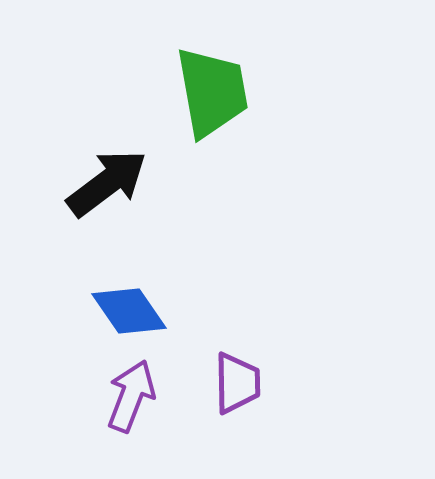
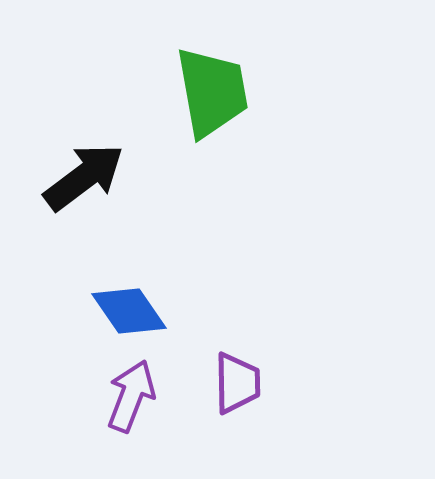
black arrow: moved 23 px left, 6 px up
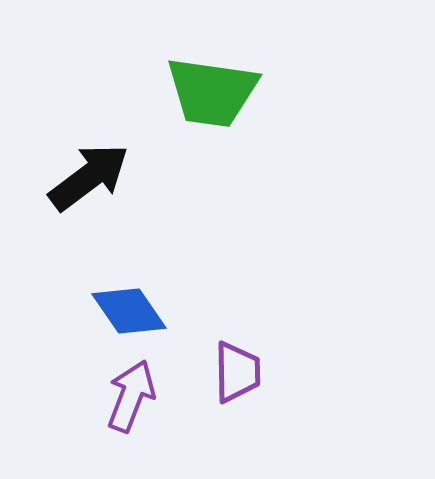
green trapezoid: rotated 108 degrees clockwise
black arrow: moved 5 px right
purple trapezoid: moved 11 px up
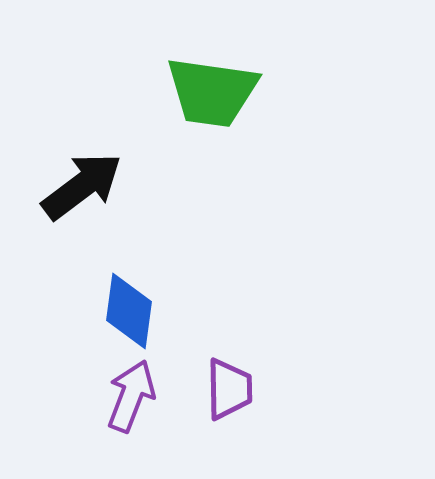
black arrow: moved 7 px left, 9 px down
blue diamond: rotated 42 degrees clockwise
purple trapezoid: moved 8 px left, 17 px down
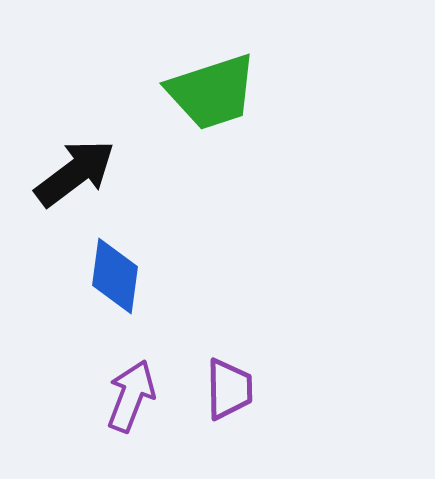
green trapezoid: rotated 26 degrees counterclockwise
black arrow: moved 7 px left, 13 px up
blue diamond: moved 14 px left, 35 px up
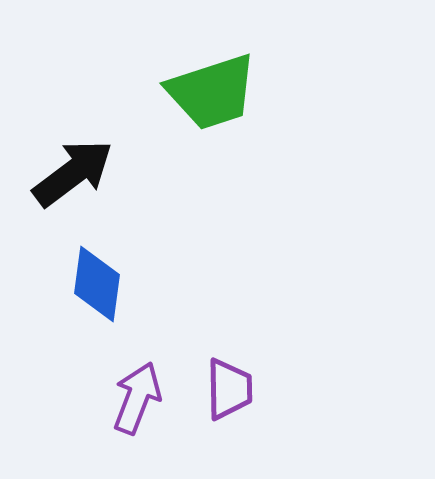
black arrow: moved 2 px left
blue diamond: moved 18 px left, 8 px down
purple arrow: moved 6 px right, 2 px down
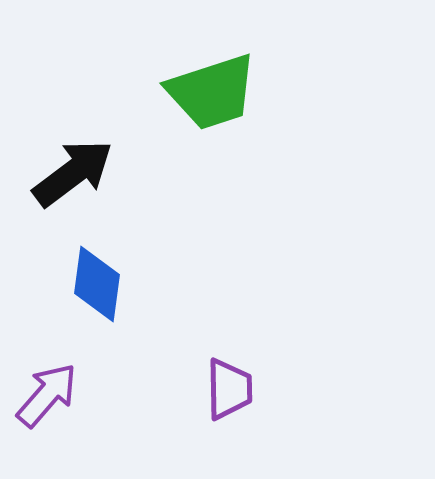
purple arrow: moved 90 px left, 3 px up; rotated 20 degrees clockwise
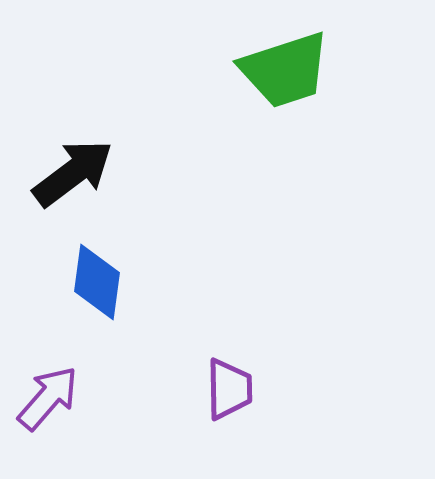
green trapezoid: moved 73 px right, 22 px up
blue diamond: moved 2 px up
purple arrow: moved 1 px right, 3 px down
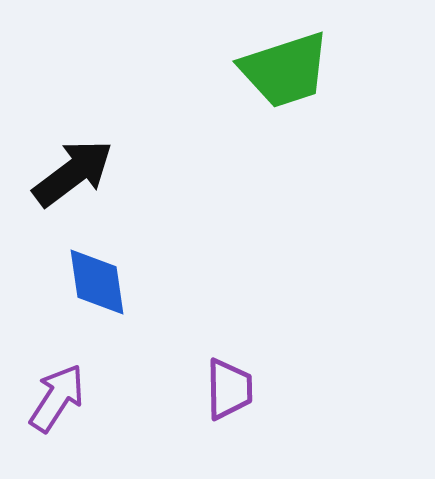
blue diamond: rotated 16 degrees counterclockwise
purple arrow: moved 9 px right; rotated 8 degrees counterclockwise
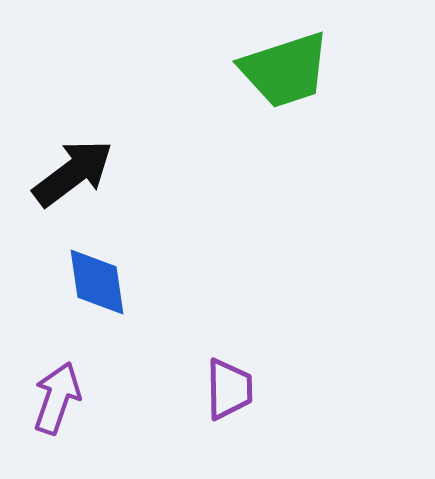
purple arrow: rotated 14 degrees counterclockwise
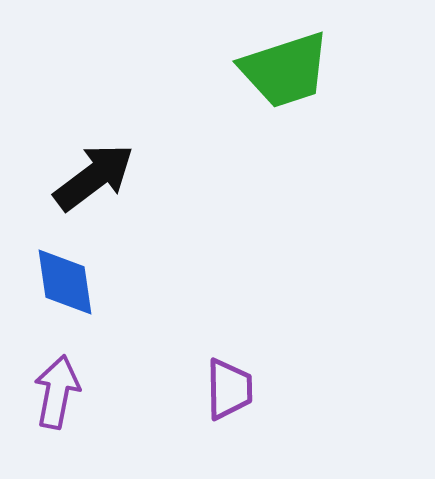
black arrow: moved 21 px right, 4 px down
blue diamond: moved 32 px left
purple arrow: moved 6 px up; rotated 8 degrees counterclockwise
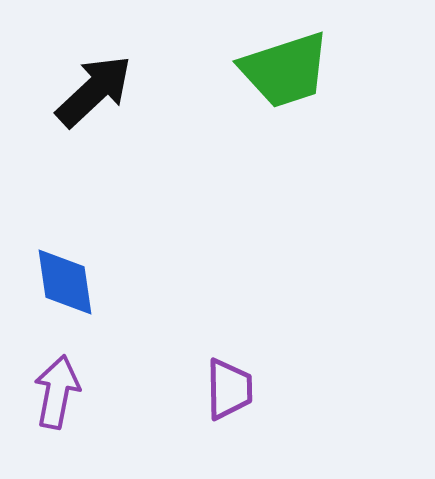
black arrow: moved 86 px up; rotated 6 degrees counterclockwise
